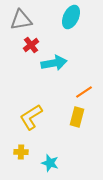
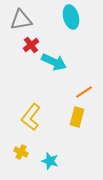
cyan ellipse: rotated 40 degrees counterclockwise
cyan arrow: moved 1 px up; rotated 35 degrees clockwise
yellow L-shape: rotated 20 degrees counterclockwise
yellow cross: rotated 24 degrees clockwise
cyan star: moved 2 px up
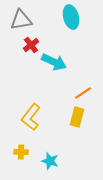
orange line: moved 1 px left, 1 px down
yellow cross: rotated 24 degrees counterclockwise
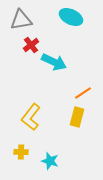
cyan ellipse: rotated 50 degrees counterclockwise
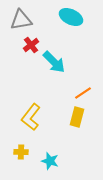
cyan arrow: rotated 20 degrees clockwise
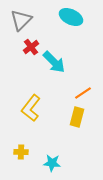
gray triangle: rotated 35 degrees counterclockwise
red cross: moved 2 px down
yellow L-shape: moved 9 px up
cyan star: moved 2 px right, 2 px down; rotated 12 degrees counterclockwise
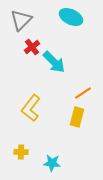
red cross: moved 1 px right
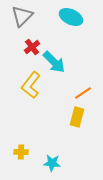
gray triangle: moved 1 px right, 4 px up
yellow L-shape: moved 23 px up
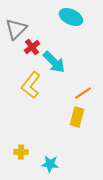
gray triangle: moved 6 px left, 13 px down
cyan star: moved 2 px left, 1 px down
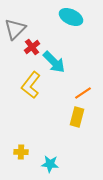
gray triangle: moved 1 px left
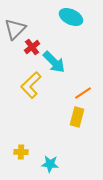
yellow L-shape: rotated 8 degrees clockwise
